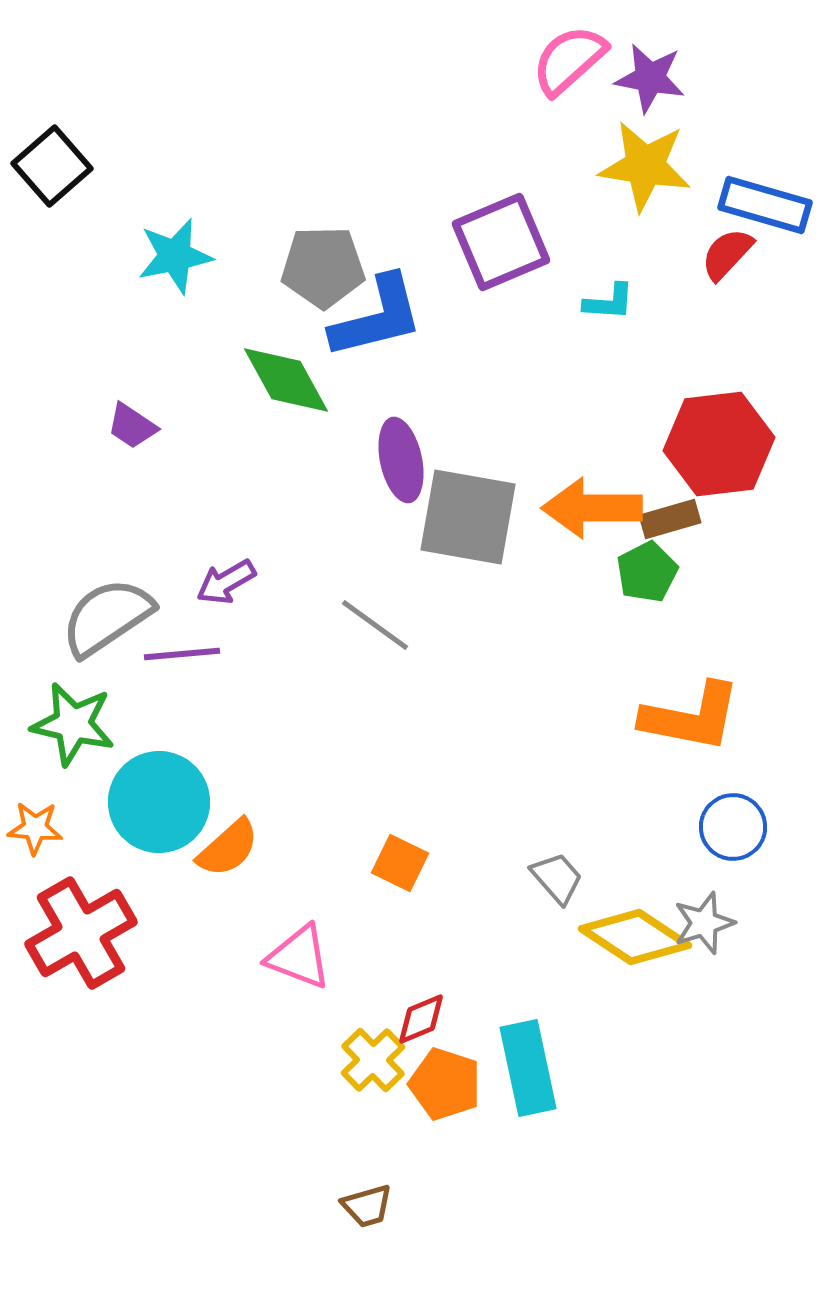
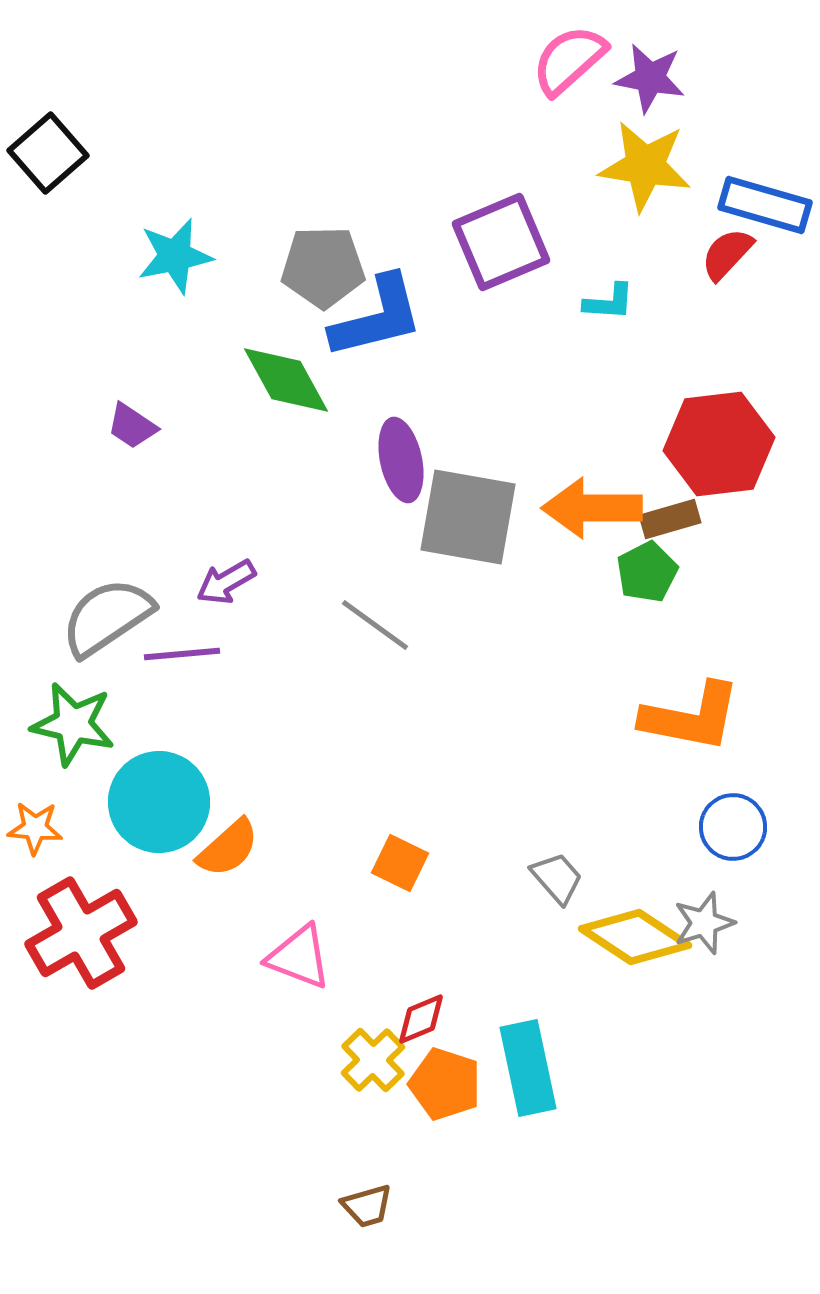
black square: moved 4 px left, 13 px up
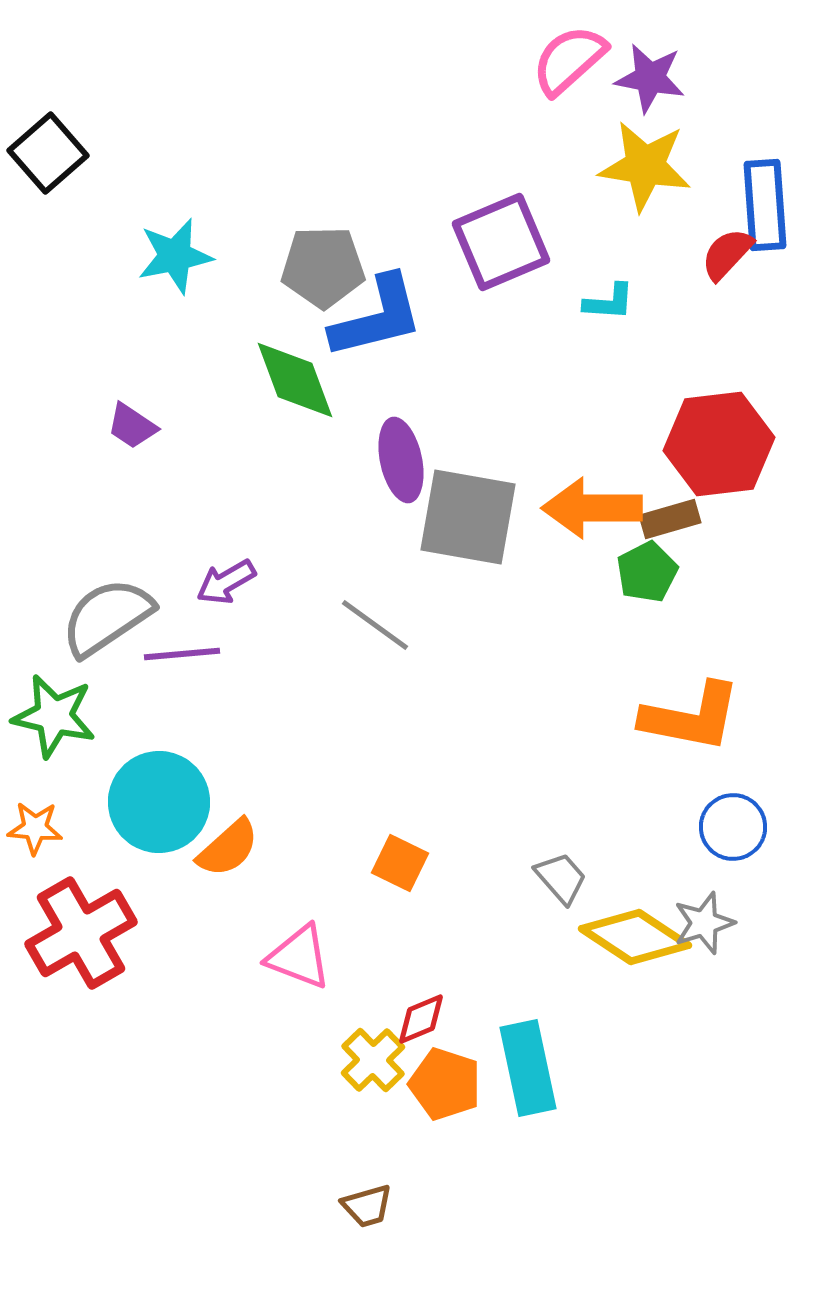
blue rectangle: rotated 70 degrees clockwise
green diamond: moved 9 px right; rotated 8 degrees clockwise
green star: moved 19 px left, 8 px up
gray trapezoid: moved 4 px right
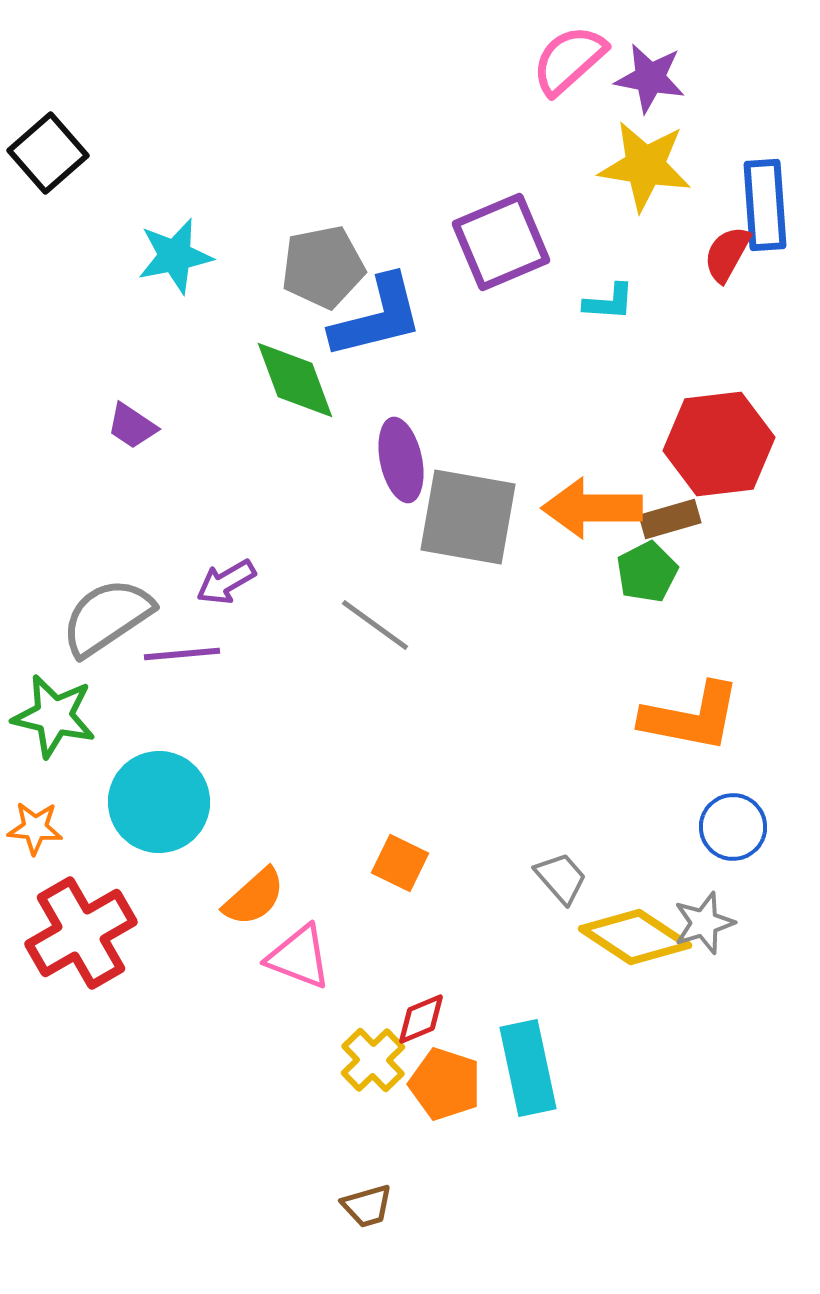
red semicircle: rotated 14 degrees counterclockwise
gray pentagon: rotated 10 degrees counterclockwise
orange semicircle: moved 26 px right, 49 px down
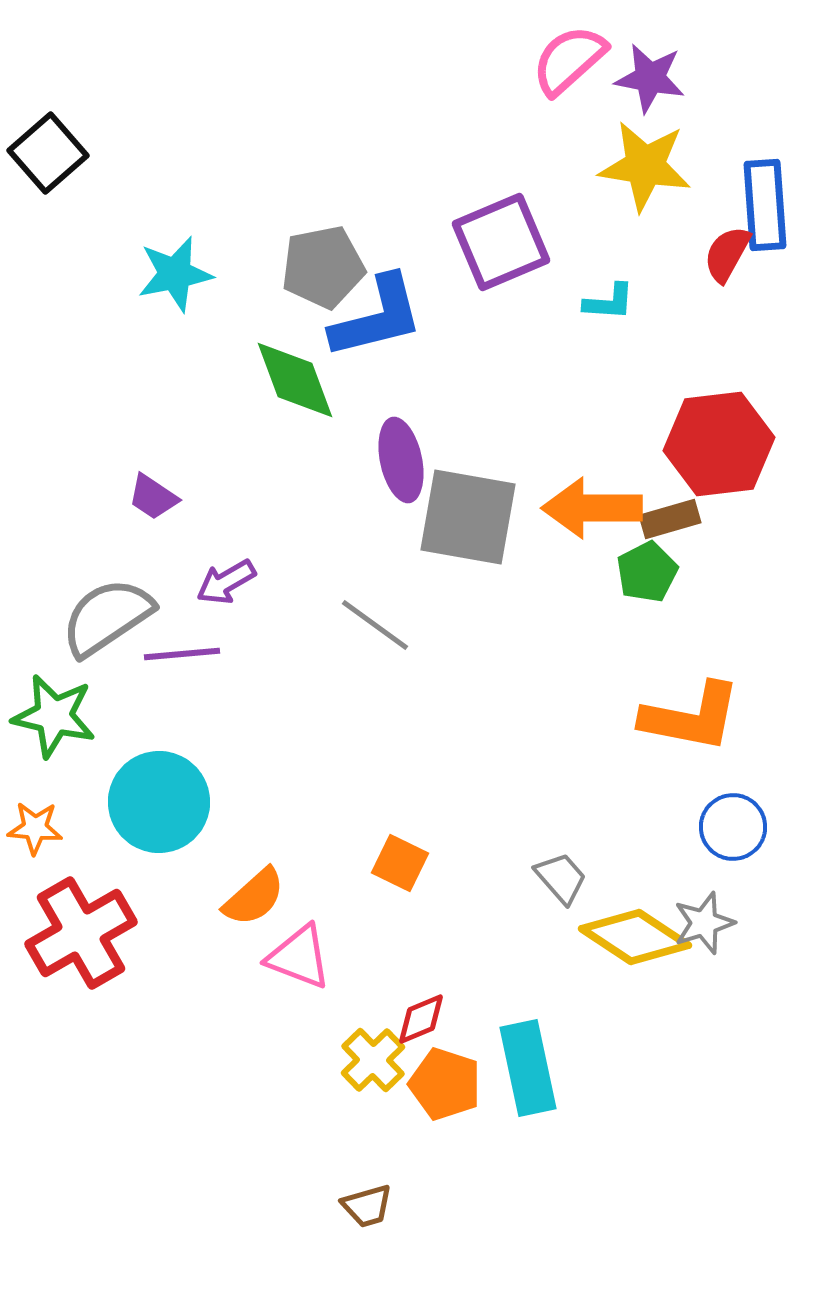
cyan star: moved 18 px down
purple trapezoid: moved 21 px right, 71 px down
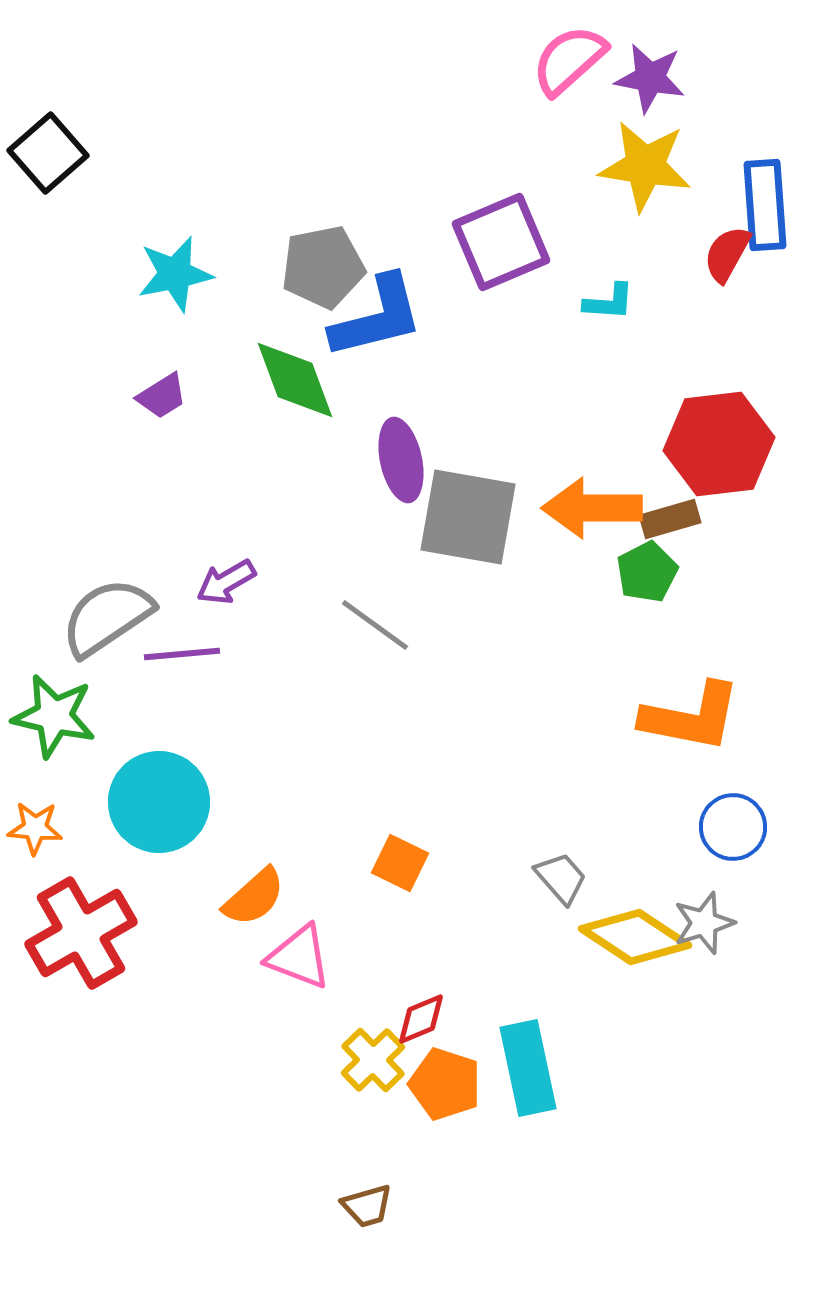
purple trapezoid: moved 9 px right, 101 px up; rotated 66 degrees counterclockwise
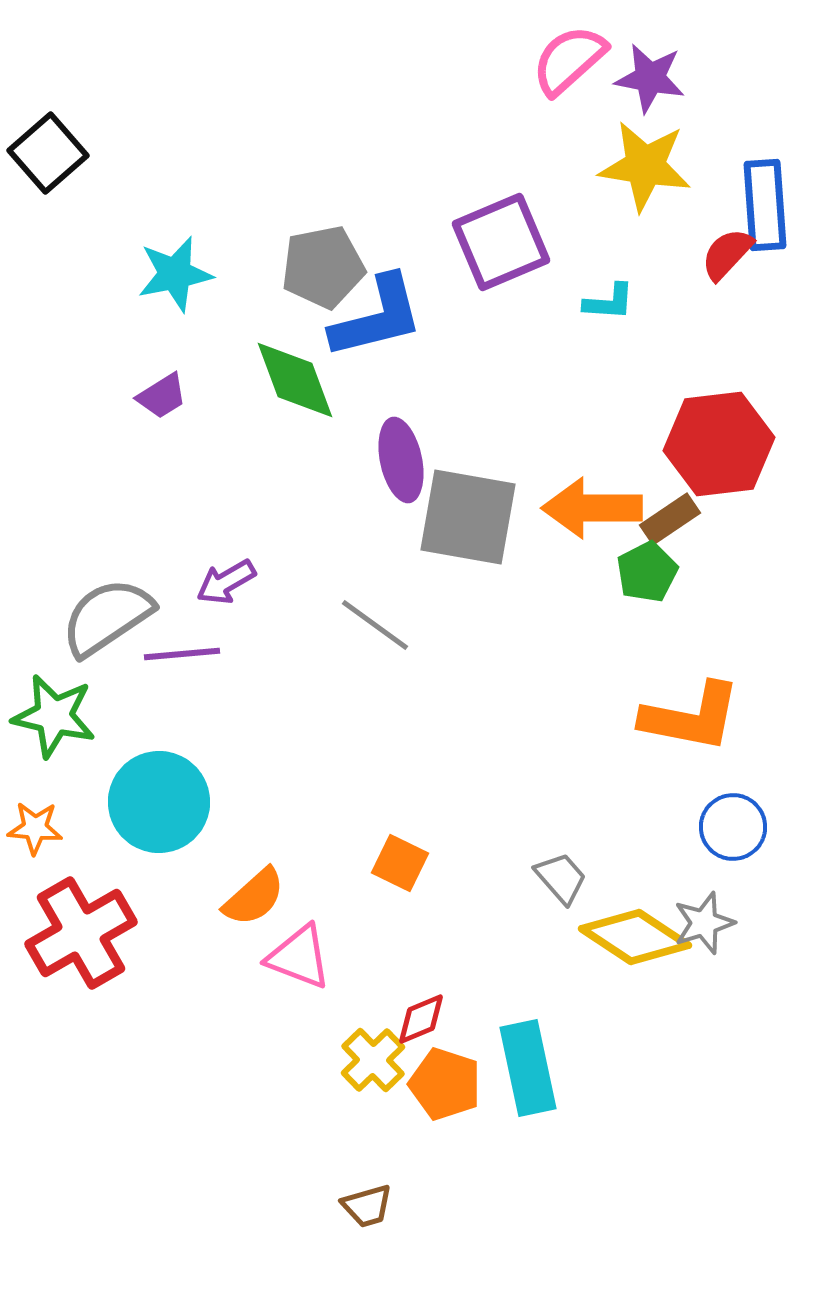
red semicircle: rotated 14 degrees clockwise
brown rectangle: rotated 18 degrees counterclockwise
